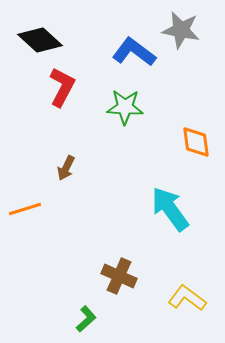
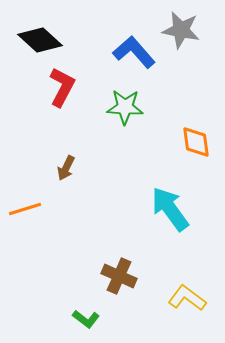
blue L-shape: rotated 12 degrees clockwise
green L-shape: rotated 80 degrees clockwise
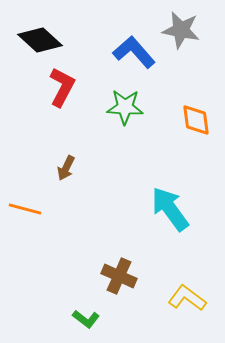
orange diamond: moved 22 px up
orange line: rotated 32 degrees clockwise
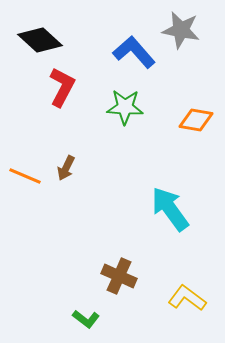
orange diamond: rotated 72 degrees counterclockwise
orange line: moved 33 px up; rotated 8 degrees clockwise
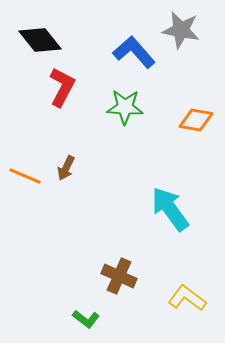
black diamond: rotated 9 degrees clockwise
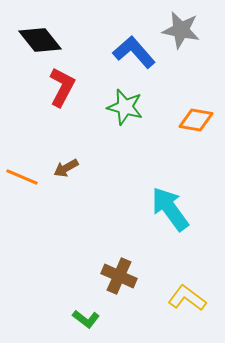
green star: rotated 12 degrees clockwise
brown arrow: rotated 35 degrees clockwise
orange line: moved 3 px left, 1 px down
